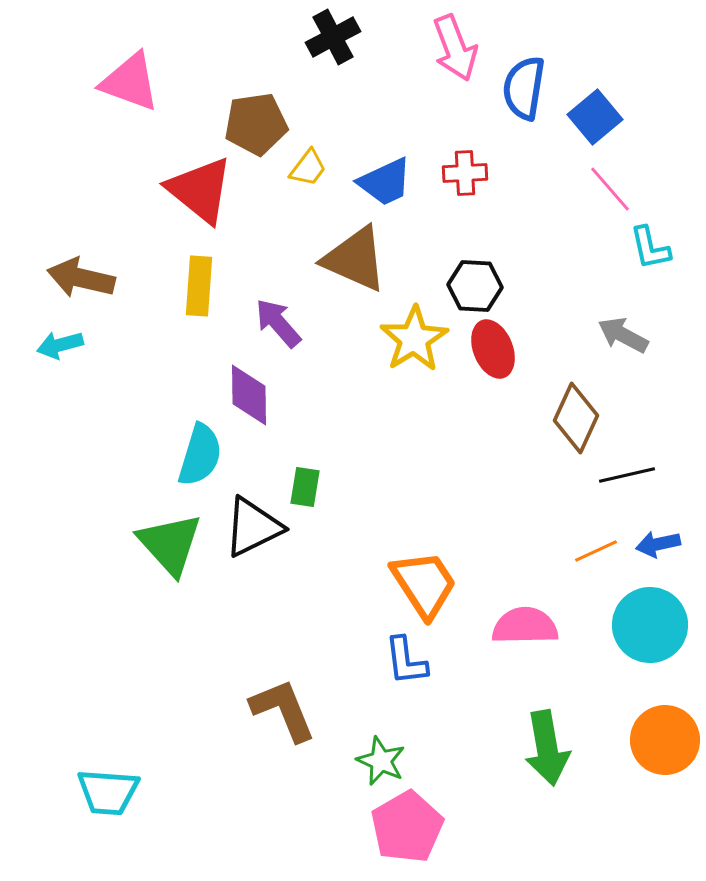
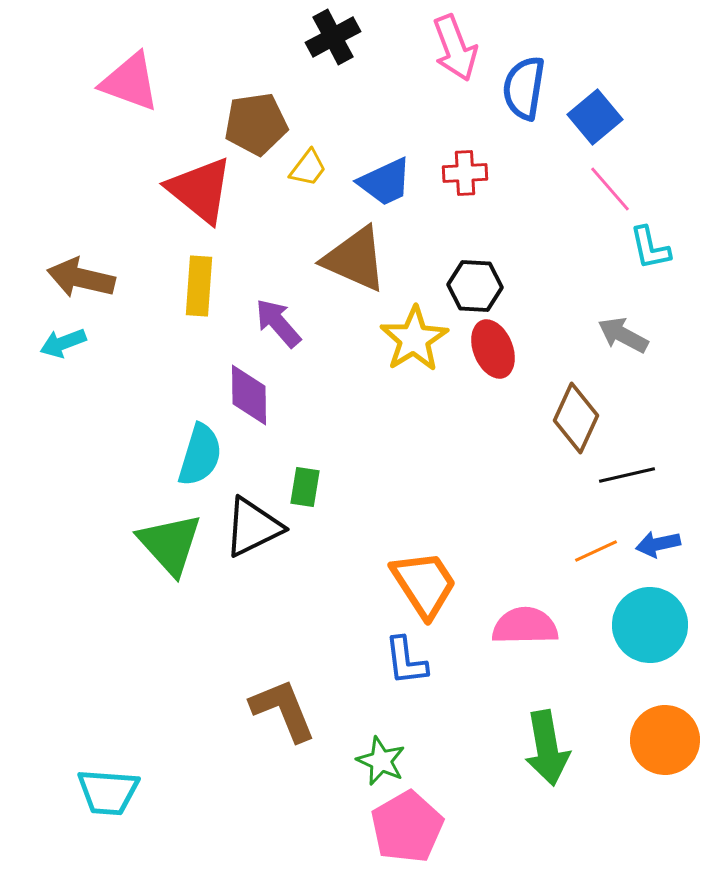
cyan arrow: moved 3 px right, 2 px up; rotated 6 degrees counterclockwise
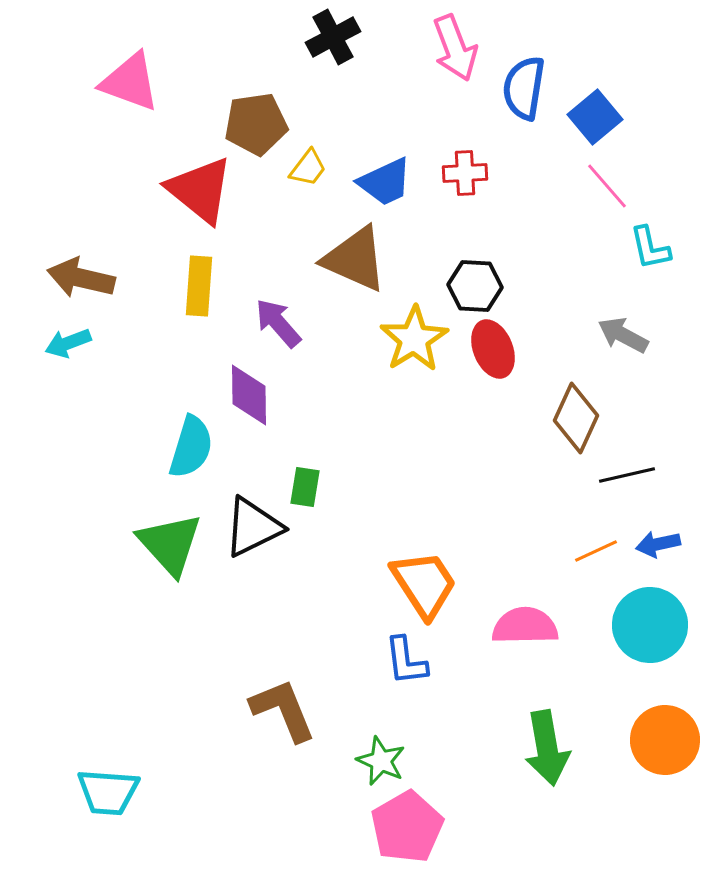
pink line: moved 3 px left, 3 px up
cyan arrow: moved 5 px right
cyan semicircle: moved 9 px left, 8 px up
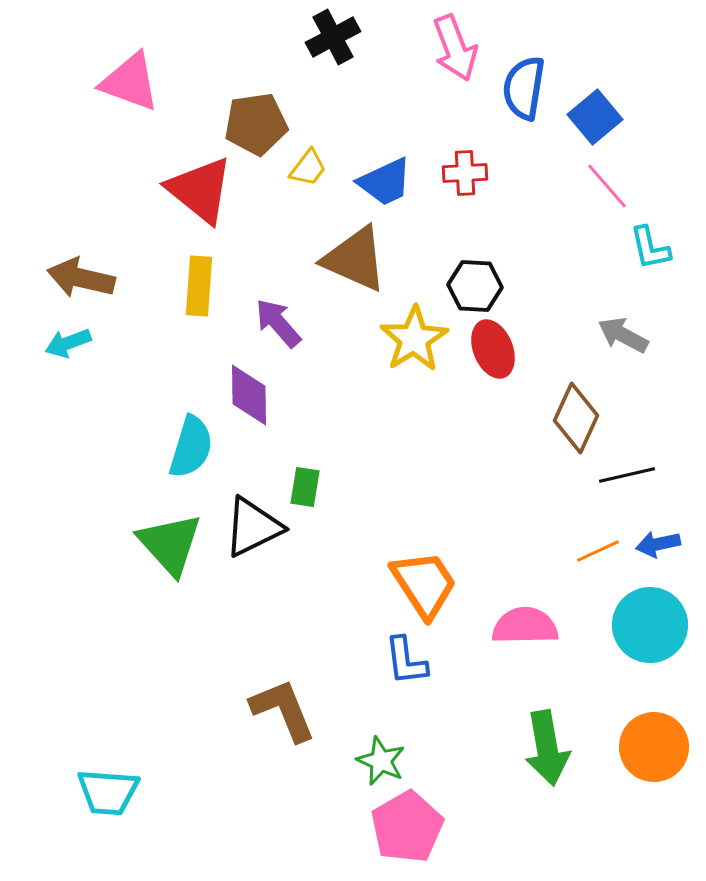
orange line: moved 2 px right
orange circle: moved 11 px left, 7 px down
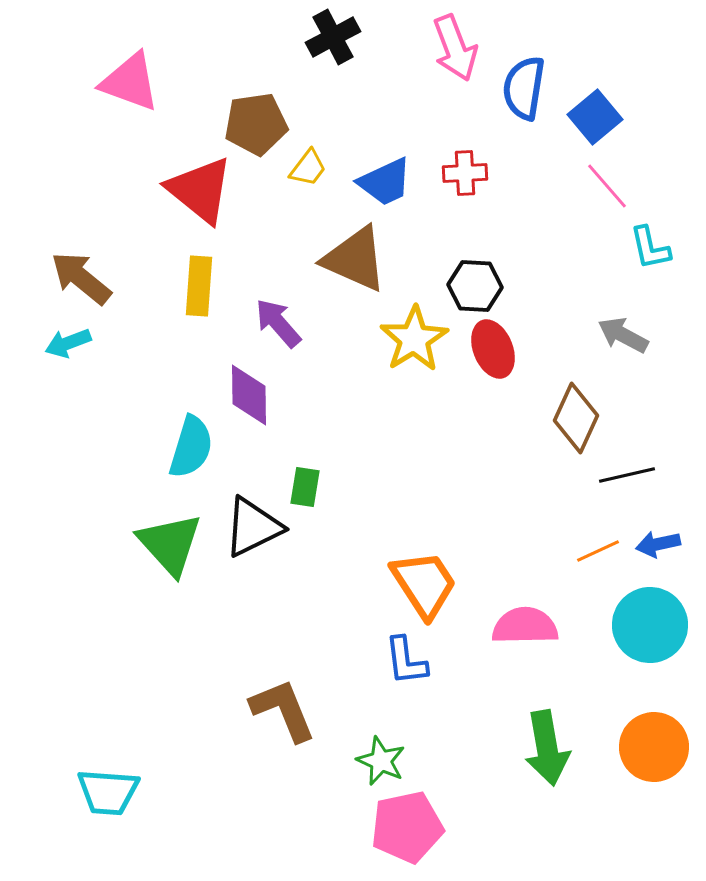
brown arrow: rotated 26 degrees clockwise
pink pentagon: rotated 18 degrees clockwise
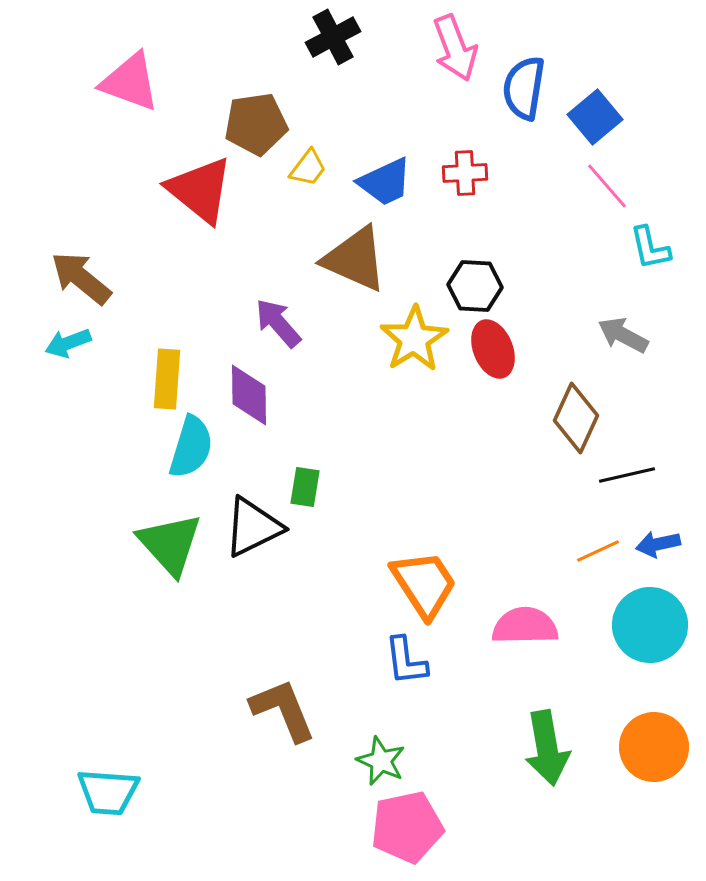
yellow rectangle: moved 32 px left, 93 px down
